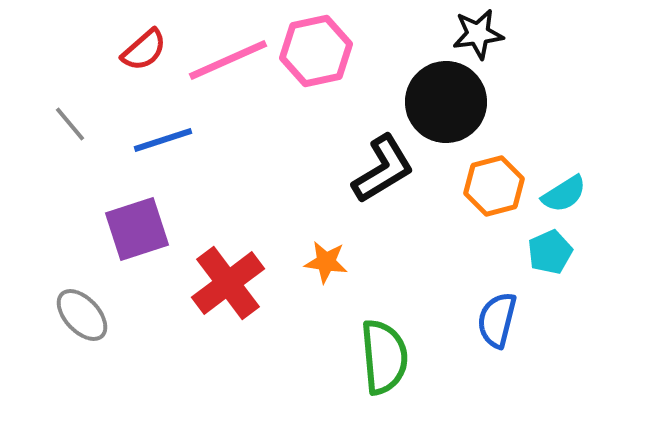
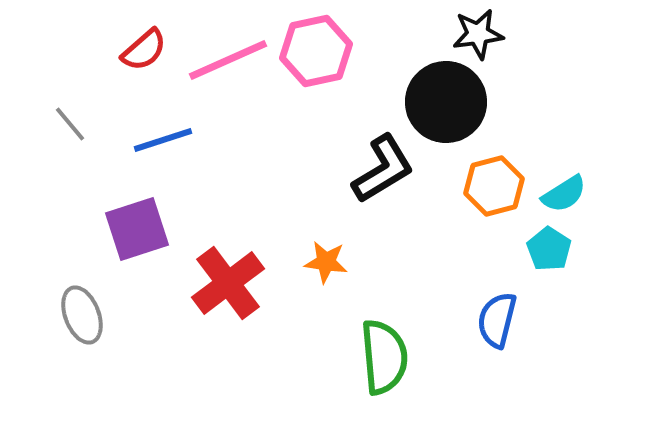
cyan pentagon: moved 1 px left, 3 px up; rotated 15 degrees counterclockwise
gray ellipse: rotated 22 degrees clockwise
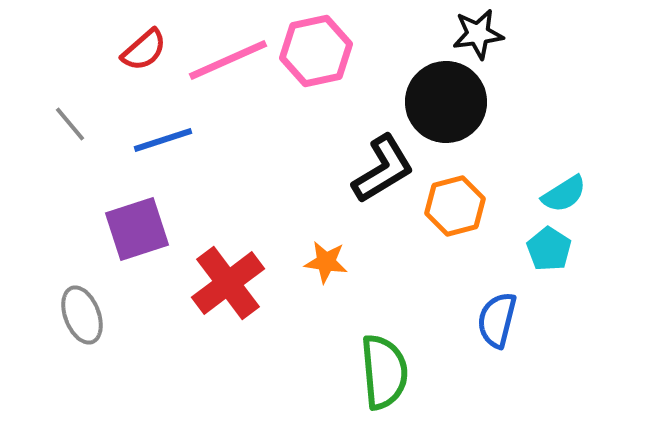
orange hexagon: moved 39 px left, 20 px down
green semicircle: moved 15 px down
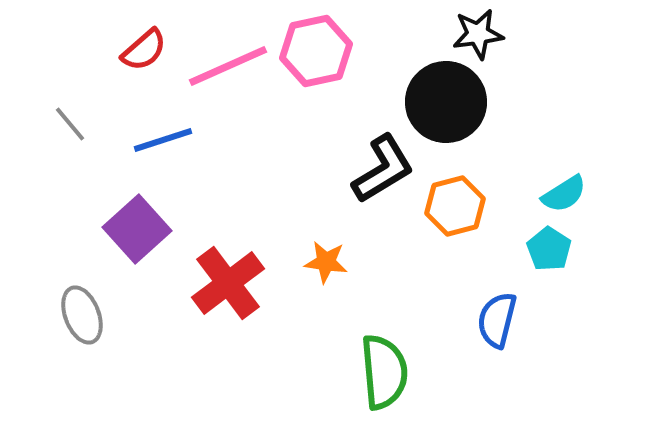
pink line: moved 6 px down
purple square: rotated 24 degrees counterclockwise
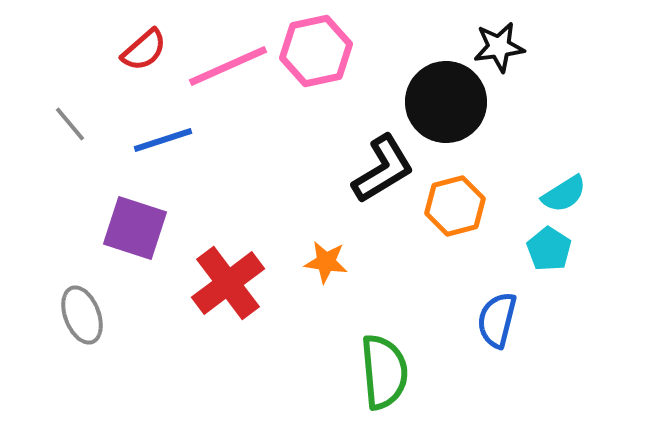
black star: moved 21 px right, 13 px down
purple square: moved 2 px left, 1 px up; rotated 30 degrees counterclockwise
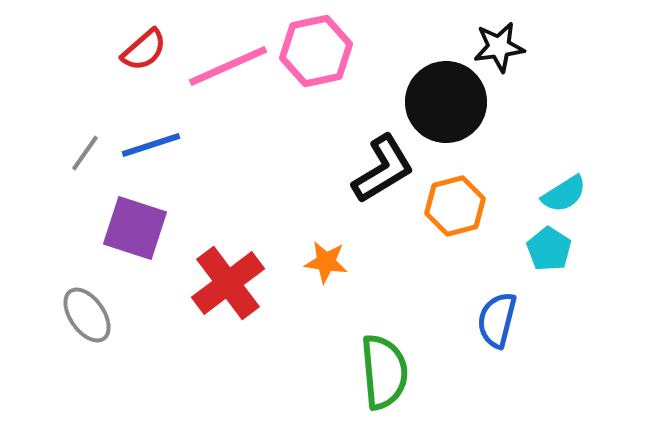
gray line: moved 15 px right, 29 px down; rotated 75 degrees clockwise
blue line: moved 12 px left, 5 px down
gray ellipse: moved 5 px right; rotated 14 degrees counterclockwise
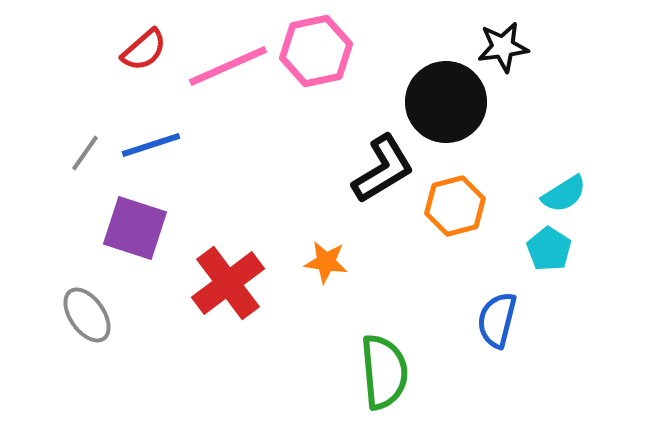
black star: moved 4 px right
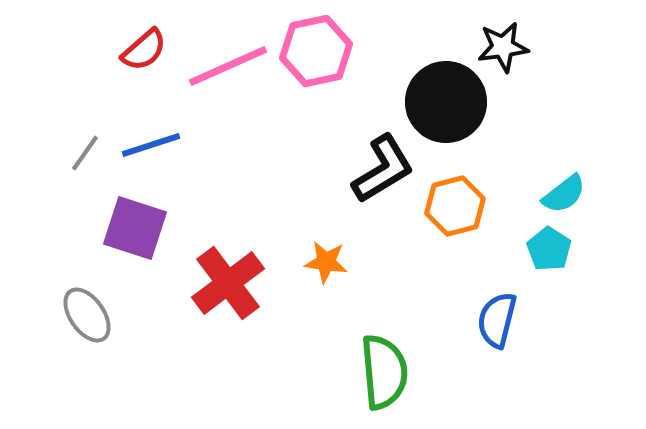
cyan semicircle: rotated 6 degrees counterclockwise
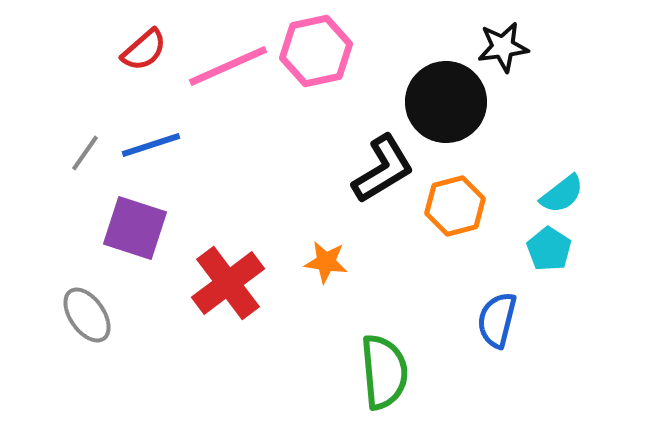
cyan semicircle: moved 2 px left
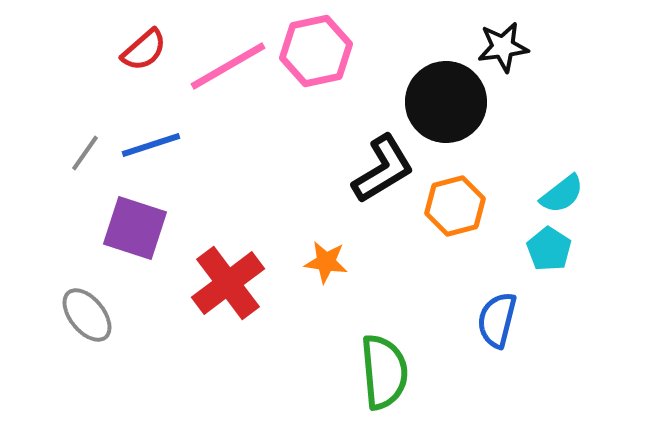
pink line: rotated 6 degrees counterclockwise
gray ellipse: rotated 4 degrees counterclockwise
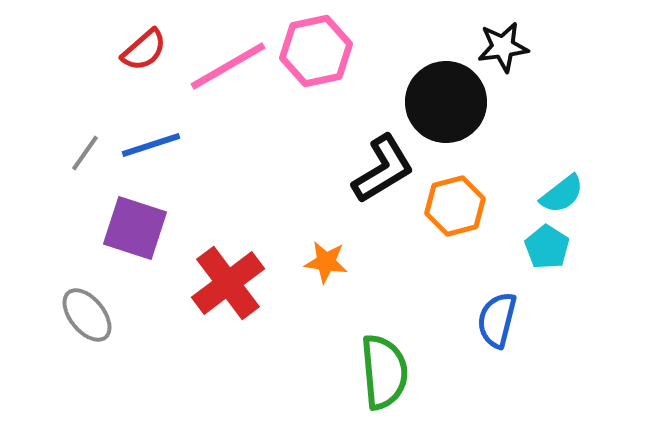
cyan pentagon: moved 2 px left, 2 px up
